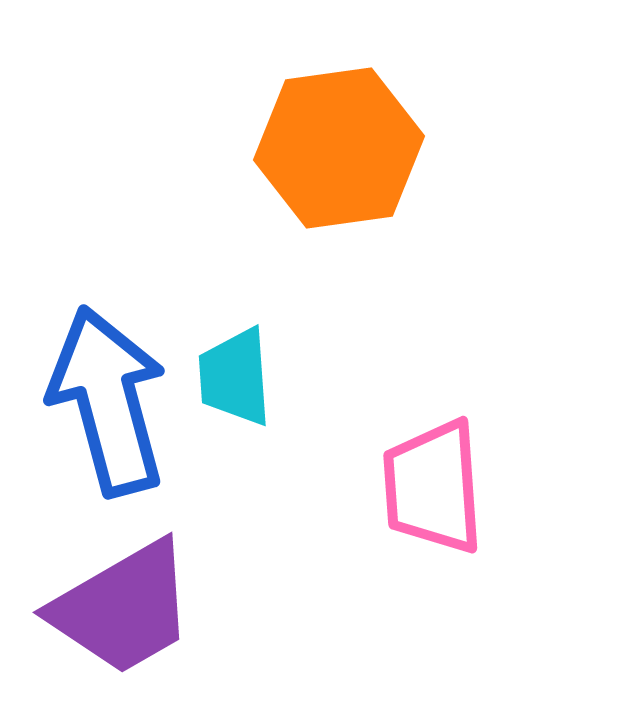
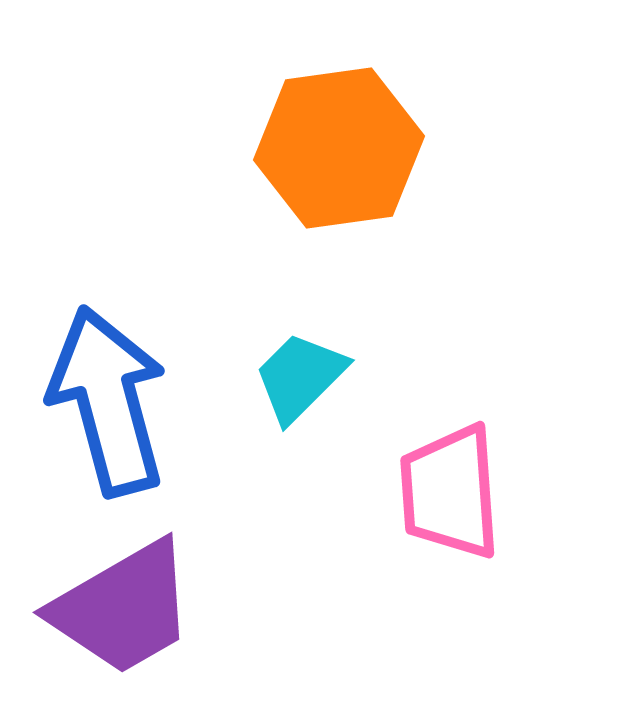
cyan trapezoid: moved 65 px right; rotated 49 degrees clockwise
pink trapezoid: moved 17 px right, 5 px down
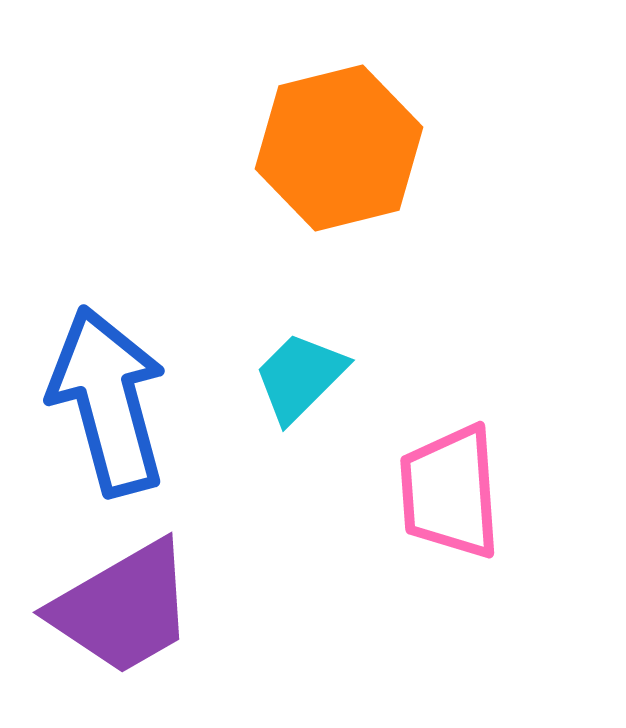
orange hexagon: rotated 6 degrees counterclockwise
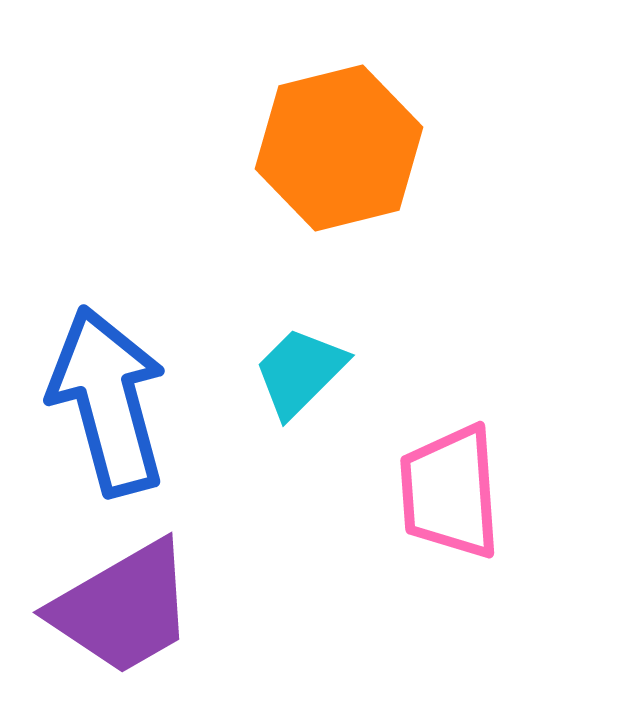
cyan trapezoid: moved 5 px up
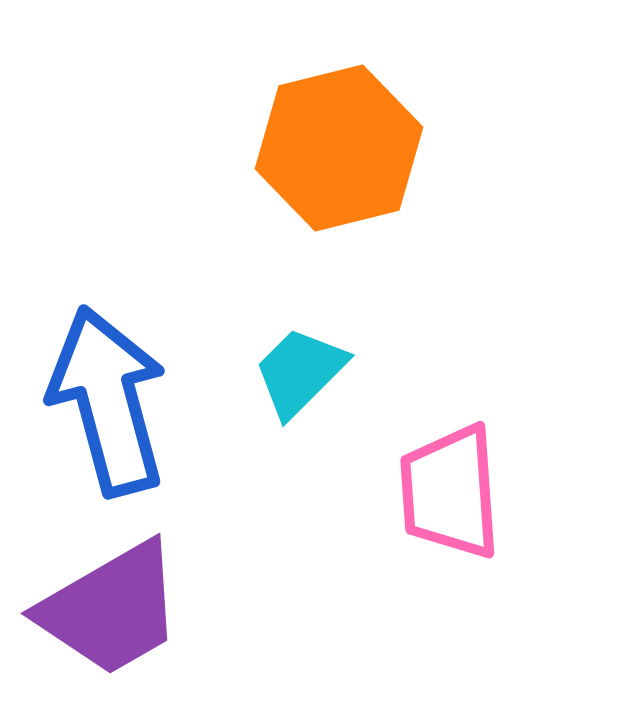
purple trapezoid: moved 12 px left, 1 px down
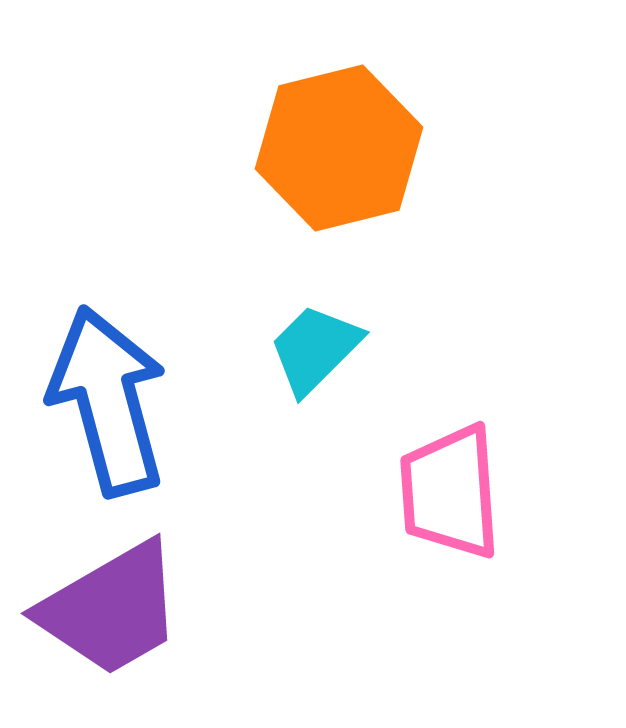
cyan trapezoid: moved 15 px right, 23 px up
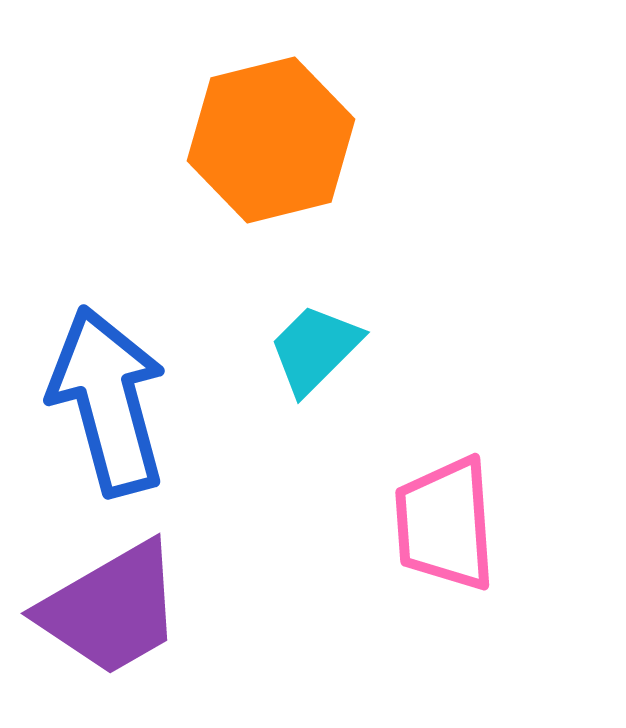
orange hexagon: moved 68 px left, 8 px up
pink trapezoid: moved 5 px left, 32 px down
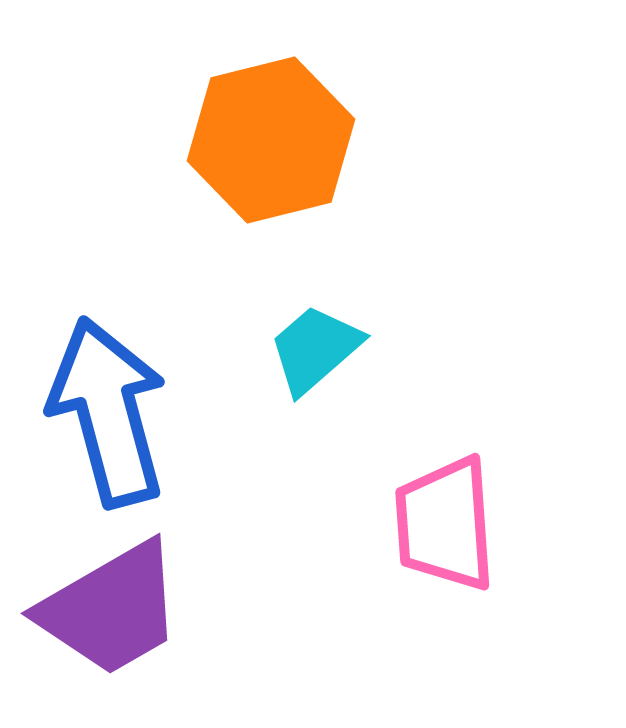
cyan trapezoid: rotated 4 degrees clockwise
blue arrow: moved 11 px down
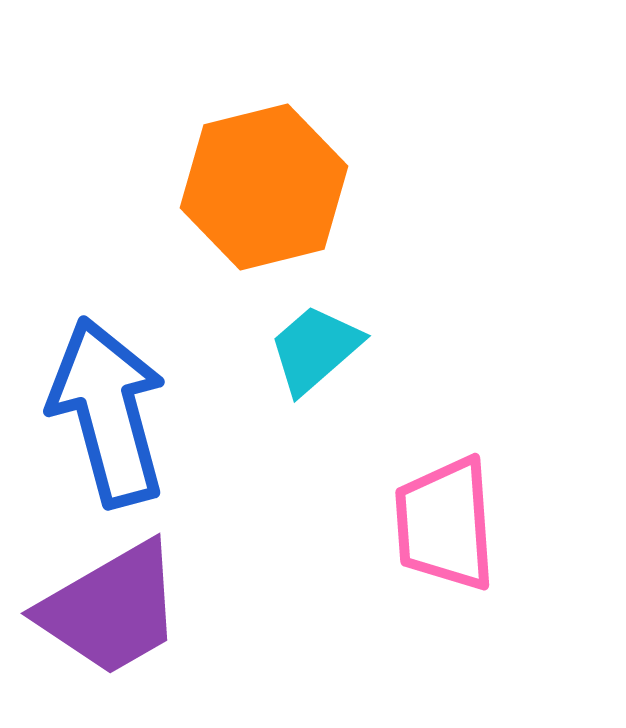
orange hexagon: moved 7 px left, 47 px down
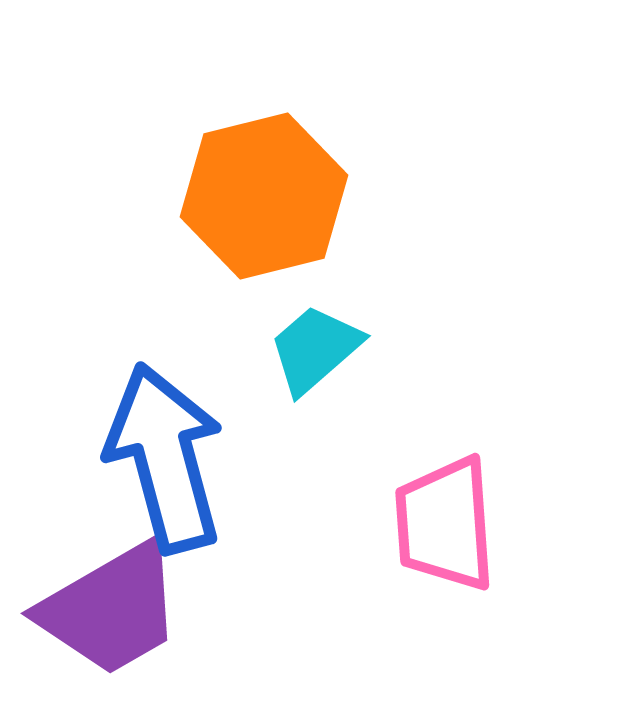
orange hexagon: moved 9 px down
blue arrow: moved 57 px right, 46 px down
